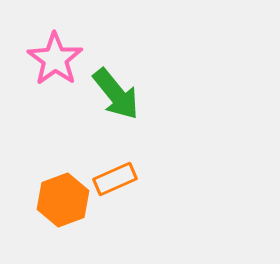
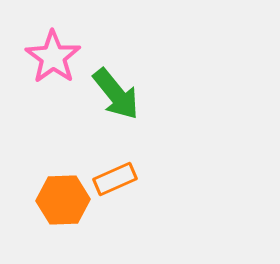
pink star: moved 2 px left, 2 px up
orange hexagon: rotated 18 degrees clockwise
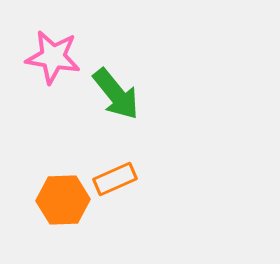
pink star: rotated 26 degrees counterclockwise
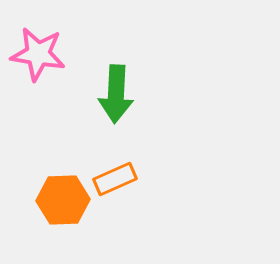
pink star: moved 15 px left, 3 px up
green arrow: rotated 42 degrees clockwise
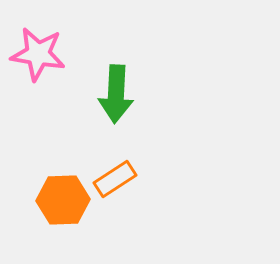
orange rectangle: rotated 9 degrees counterclockwise
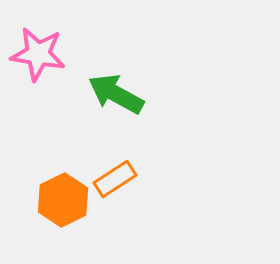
green arrow: rotated 116 degrees clockwise
orange hexagon: rotated 24 degrees counterclockwise
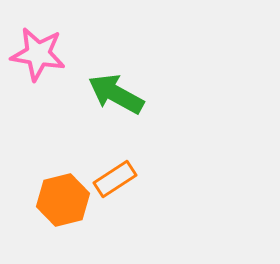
orange hexagon: rotated 12 degrees clockwise
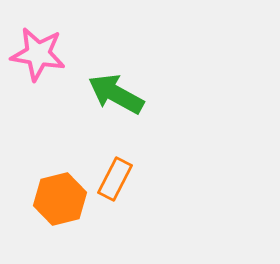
orange rectangle: rotated 30 degrees counterclockwise
orange hexagon: moved 3 px left, 1 px up
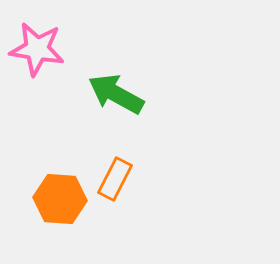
pink star: moved 1 px left, 5 px up
orange hexagon: rotated 18 degrees clockwise
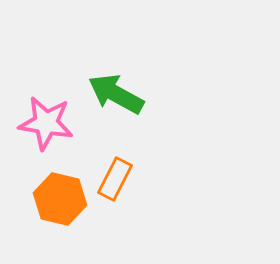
pink star: moved 9 px right, 74 px down
orange hexagon: rotated 9 degrees clockwise
